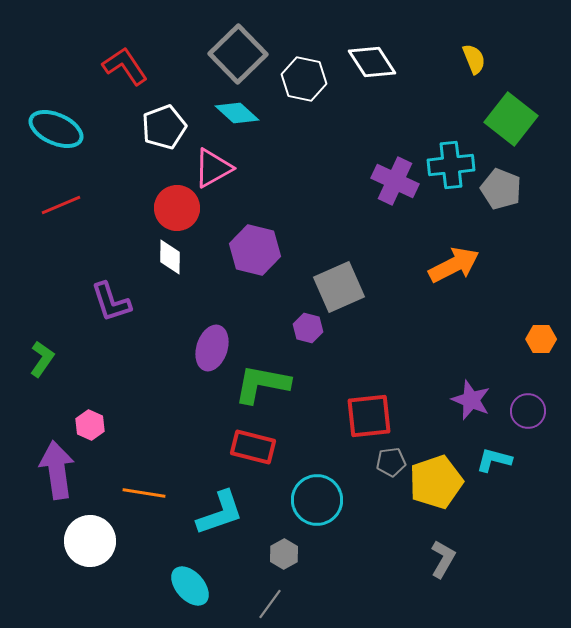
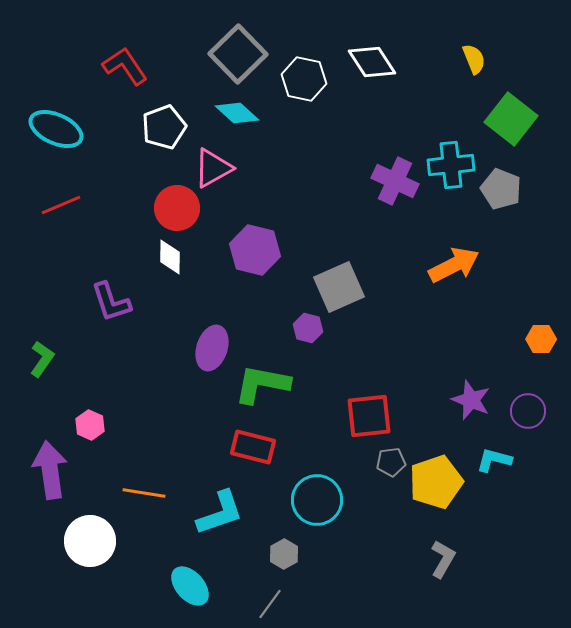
purple arrow at (57, 470): moved 7 px left
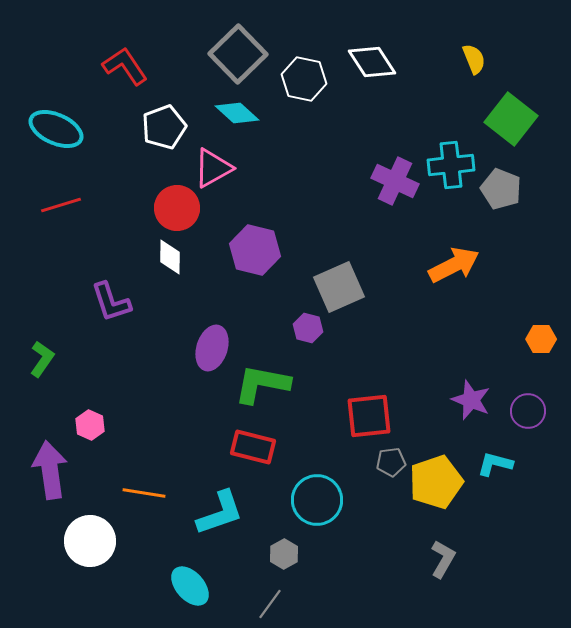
red line at (61, 205): rotated 6 degrees clockwise
cyan L-shape at (494, 460): moved 1 px right, 4 px down
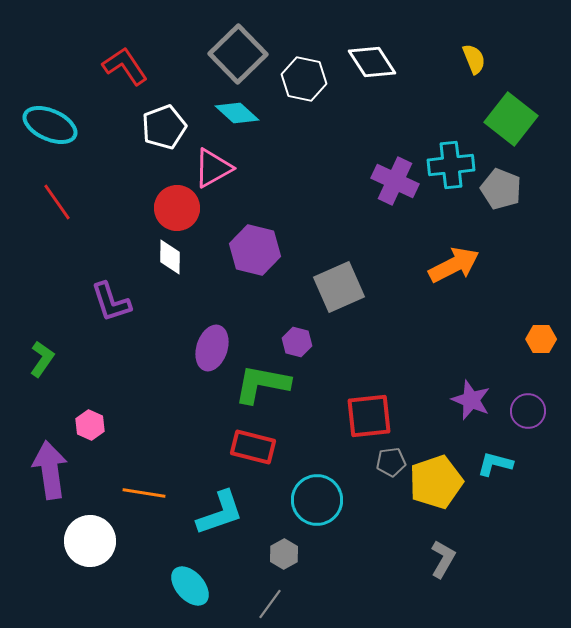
cyan ellipse at (56, 129): moved 6 px left, 4 px up
red line at (61, 205): moved 4 px left, 3 px up; rotated 72 degrees clockwise
purple hexagon at (308, 328): moved 11 px left, 14 px down
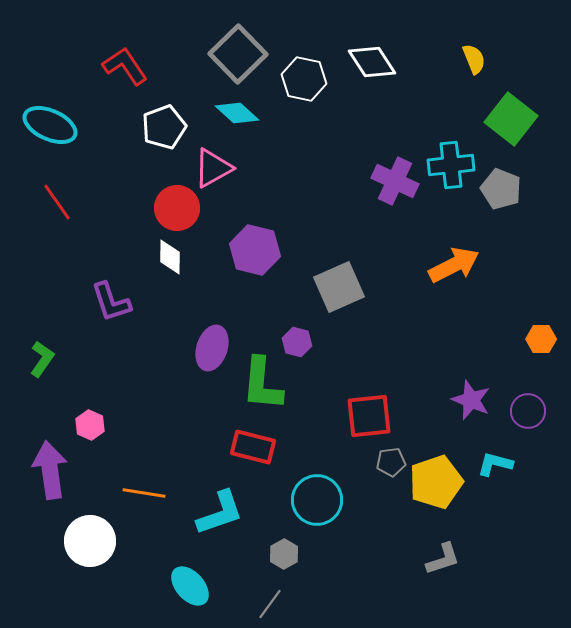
green L-shape at (262, 384): rotated 96 degrees counterclockwise
gray L-shape at (443, 559): rotated 42 degrees clockwise
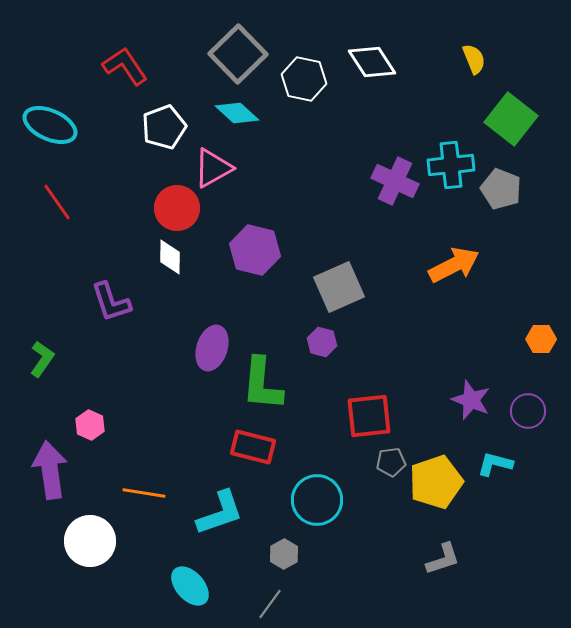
purple hexagon at (297, 342): moved 25 px right
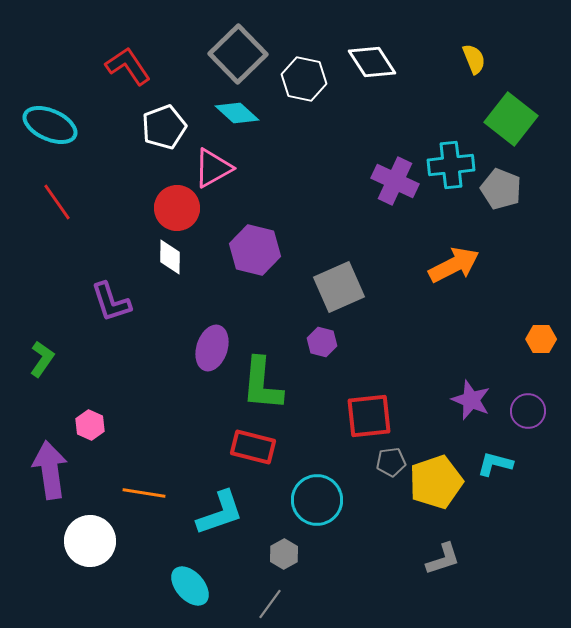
red L-shape at (125, 66): moved 3 px right
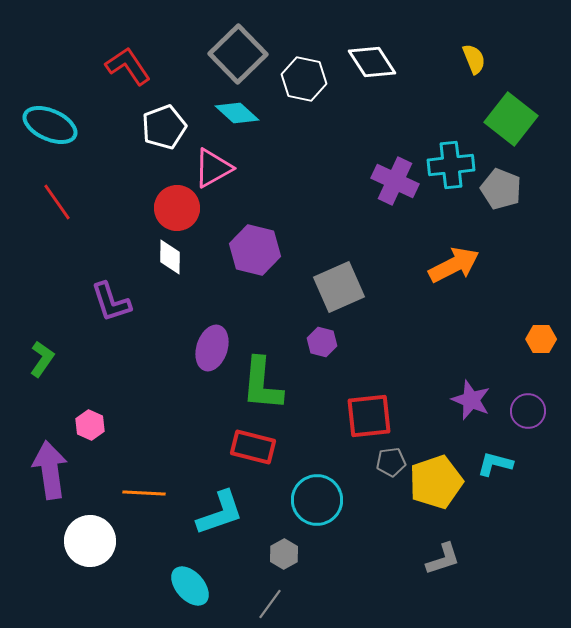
orange line at (144, 493): rotated 6 degrees counterclockwise
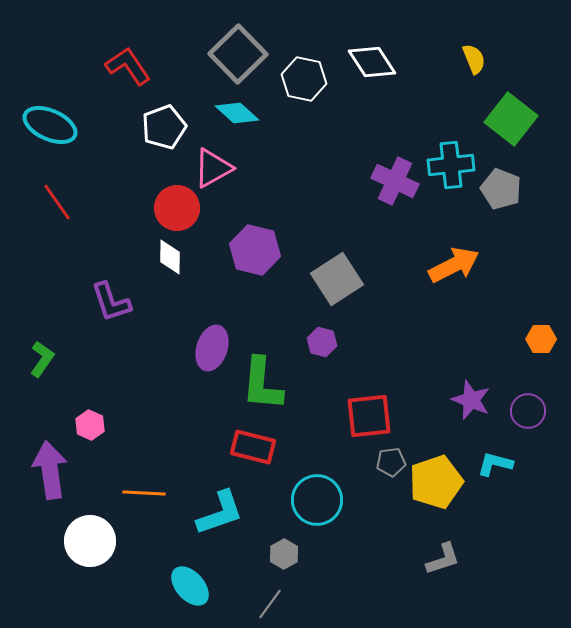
gray square at (339, 287): moved 2 px left, 8 px up; rotated 9 degrees counterclockwise
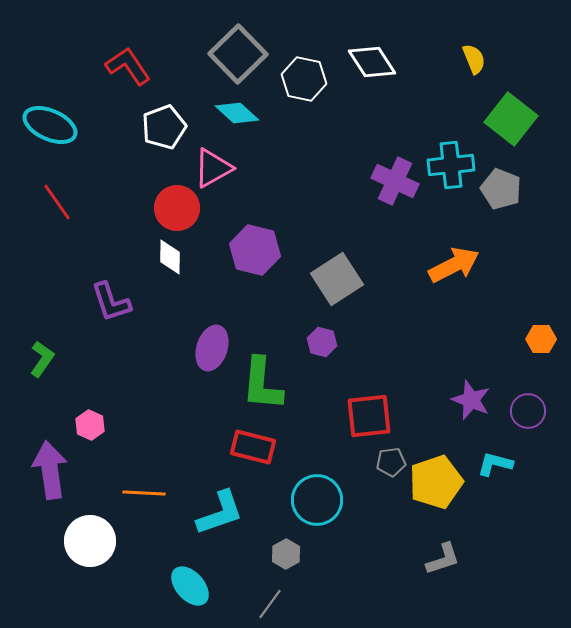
gray hexagon at (284, 554): moved 2 px right
